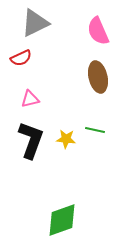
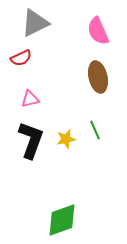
green line: rotated 54 degrees clockwise
yellow star: rotated 18 degrees counterclockwise
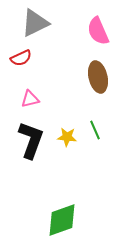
yellow star: moved 1 px right, 2 px up; rotated 18 degrees clockwise
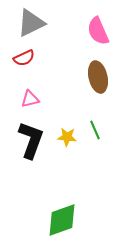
gray triangle: moved 4 px left
red semicircle: moved 3 px right
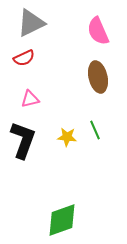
black L-shape: moved 8 px left
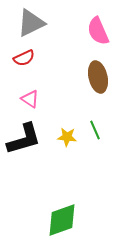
pink triangle: rotated 48 degrees clockwise
black L-shape: moved 1 px right, 1 px up; rotated 54 degrees clockwise
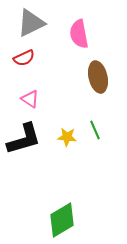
pink semicircle: moved 19 px left, 3 px down; rotated 12 degrees clockwise
green diamond: rotated 12 degrees counterclockwise
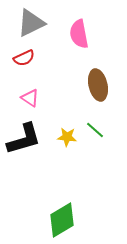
brown ellipse: moved 8 px down
pink triangle: moved 1 px up
green line: rotated 24 degrees counterclockwise
